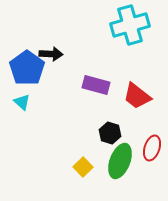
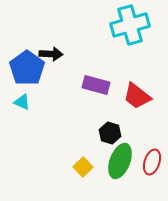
cyan triangle: rotated 18 degrees counterclockwise
red ellipse: moved 14 px down
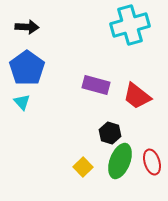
black arrow: moved 24 px left, 27 px up
cyan triangle: rotated 24 degrees clockwise
red ellipse: rotated 35 degrees counterclockwise
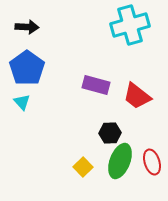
black hexagon: rotated 20 degrees counterclockwise
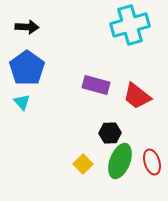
yellow square: moved 3 px up
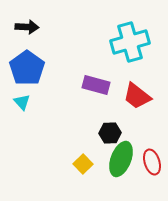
cyan cross: moved 17 px down
green ellipse: moved 1 px right, 2 px up
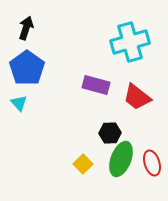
black arrow: moved 1 px left, 1 px down; rotated 75 degrees counterclockwise
red trapezoid: moved 1 px down
cyan triangle: moved 3 px left, 1 px down
red ellipse: moved 1 px down
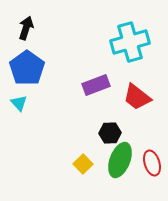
purple rectangle: rotated 36 degrees counterclockwise
green ellipse: moved 1 px left, 1 px down
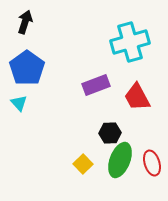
black arrow: moved 1 px left, 6 px up
red trapezoid: rotated 24 degrees clockwise
